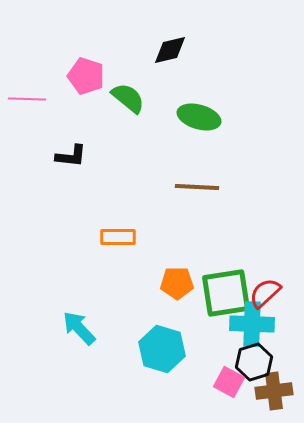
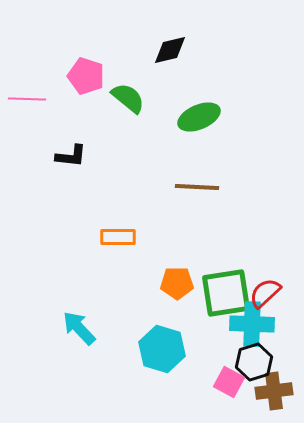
green ellipse: rotated 39 degrees counterclockwise
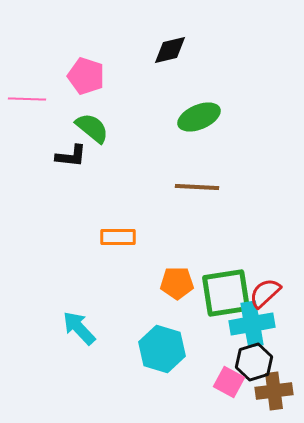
green semicircle: moved 36 px left, 30 px down
cyan cross: rotated 12 degrees counterclockwise
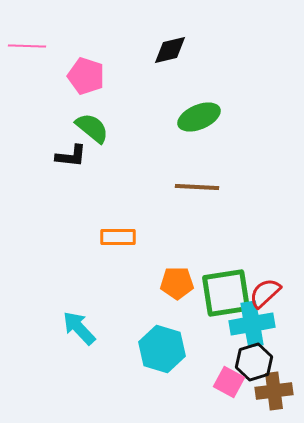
pink line: moved 53 px up
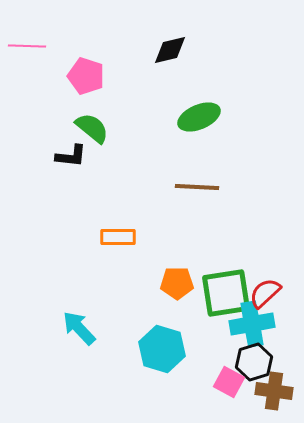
brown cross: rotated 15 degrees clockwise
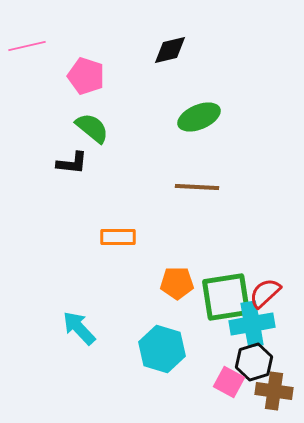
pink line: rotated 15 degrees counterclockwise
black L-shape: moved 1 px right, 7 px down
green square: moved 4 px down
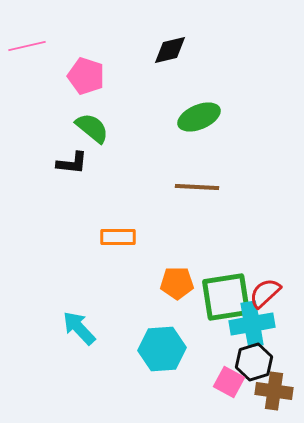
cyan hexagon: rotated 21 degrees counterclockwise
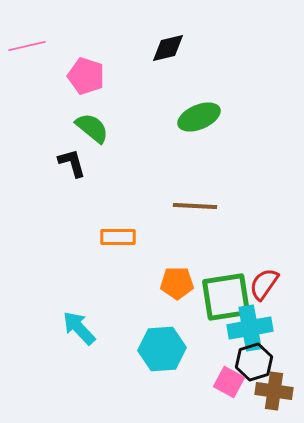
black diamond: moved 2 px left, 2 px up
black L-shape: rotated 112 degrees counterclockwise
brown line: moved 2 px left, 19 px down
red semicircle: moved 1 px left, 9 px up; rotated 12 degrees counterclockwise
cyan cross: moved 2 px left, 4 px down
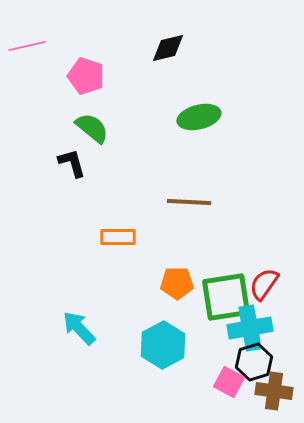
green ellipse: rotated 9 degrees clockwise
brown line: moved 6 px left, 4 px up
cyan hexagon: moved 1 px right, 4 px up; rotated 24 degrees counterclockwise
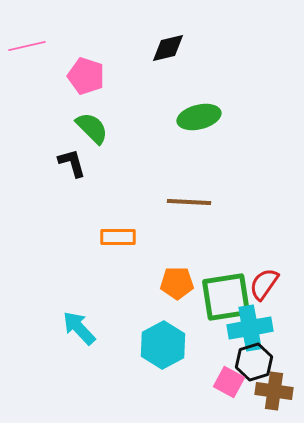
green semicircle: rotated 6 degrees clockwise
